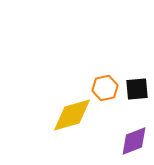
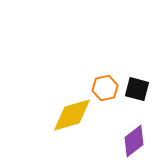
black square: rotated 20 degrees clockwise
purple diamond: rotated 16 degrees counterclockwise
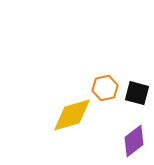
black square: moved 4 px down
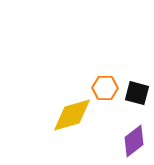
orange hexagon: rotated 15 degrees clockwise
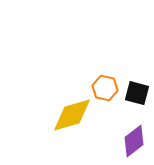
orange hexagon: rotated 10 degrees clockwise
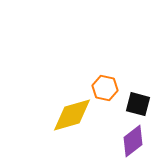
black square: moved 1 px right, 11 px down
purple diamond: moved 1 px left
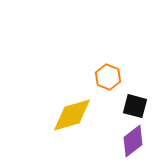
orange hexagon: moved 3 px right, 11 px up; rotated 10 degrees clockwise
black square: moved 3 px left, 2 px down
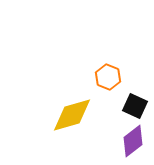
black square: rotated 10 degrees clockwise
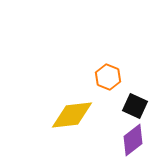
yellow diamond: rotated 9 degrees clockwise
purple diamond: moved 1 px up
